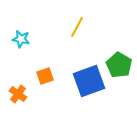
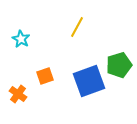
cyan star: rotated 18 degrees clockwise
green pentagon: rotated 25 degrees clockwise
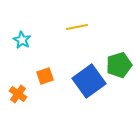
yellow line: rotated 50 degrees clockwise
cyan star: moved 1 px right, 1 px down
blue square: rotated 16 degrees counterclockwise
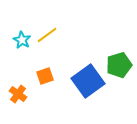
yellow line: moved 30 px left, 8 px down; rotated 25 degrees counterclockwise
blue square: moved 1 px left
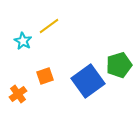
yellow line: moved 2 px right, 9 px up
cyan star: moved 1 px right, 1 px down
orange cross: rotated 18 degrees clockwise
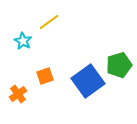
yellow line: moved 4 px up
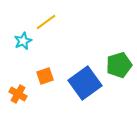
yellow line: moved 3 px left
cyan star: rotated 18 degrees clockwise
blue square: moved 3 px left, 2 px down
orange cross: rotated 24 degrees counterclockwise
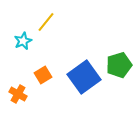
yellow line: rotated 15 degrees counterclockwise
orange square: moved 2 px left, 1 px up; rotated 12 degrees counterclockwise
blue square: moved 1 px left, 6 px up
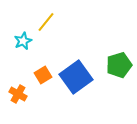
blue square: moved 8 px left
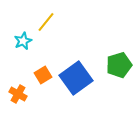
blue square: moved 1 px down
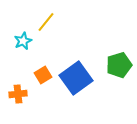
orange cross: rotated 36 degrees counterclockwise
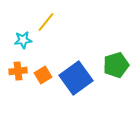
cyan star: moved 1 px up; rotated 18 degrees clockwise
green pentagon: moved 3 px left
orange cross: moved 23 px up
